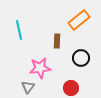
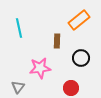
cyan line: moved 2 px up
gray triangle: moved 10 px left
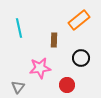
brown rectangle: moved 3 px left, 1 px up
red circle: moved 4 px left, 3 px up
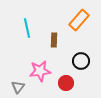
orange rectangle: rotated 10 degrees counterclockwise
cyan line: moved 8 px right
black circle: moved 3 px down
pink star: moved 3 px down
red circle: moved 1 px left, 2 px up
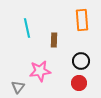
orange rectangle: moved 3 px right; rotated 45 degrees counterclockwise
red circle: moved 13 px right
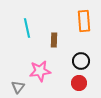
orange rectangle: moved 2 px right, 1 px down
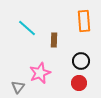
cyan line: rotated 36 degrees counterclockwise
pink star: moved 2 px down; rotated 15 degrees counterclockwise
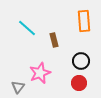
brown rectangle: rotated 16 degrees counterclockwise
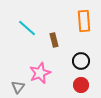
red circle: moved 2 px right, 2 px down
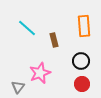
orange rectangle: moved 5 px down
red circle: moved 1 px right, 1 px up
